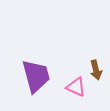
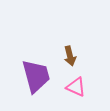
brown arrow: moved 26 px left, 14 px up
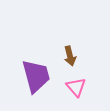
pink triangle: rotated 25 degrees clockwise
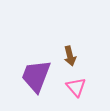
purple trapezoid: rotated 144 degrees counterclockwise
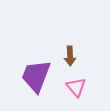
brown arrow: rotated 12 degrees clockwise
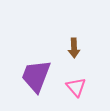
brown arrow: moved 4 px right, 8 px up
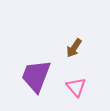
brown arrow: rotated 36 degrees clockwise
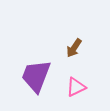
pink triangle: rotated 45 degrees clockwise
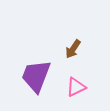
brown arrow: moved 1 px left, 1 px down
